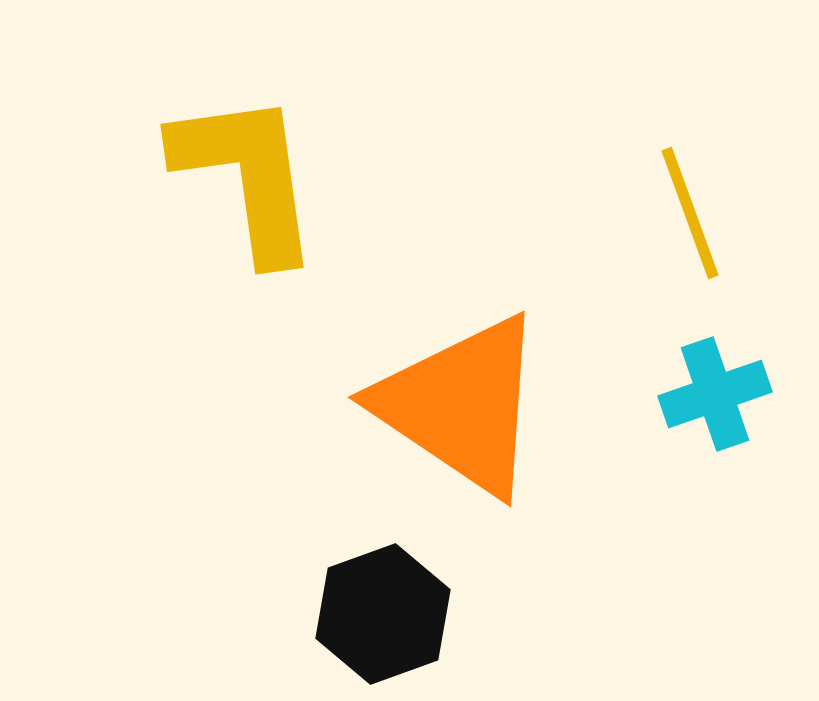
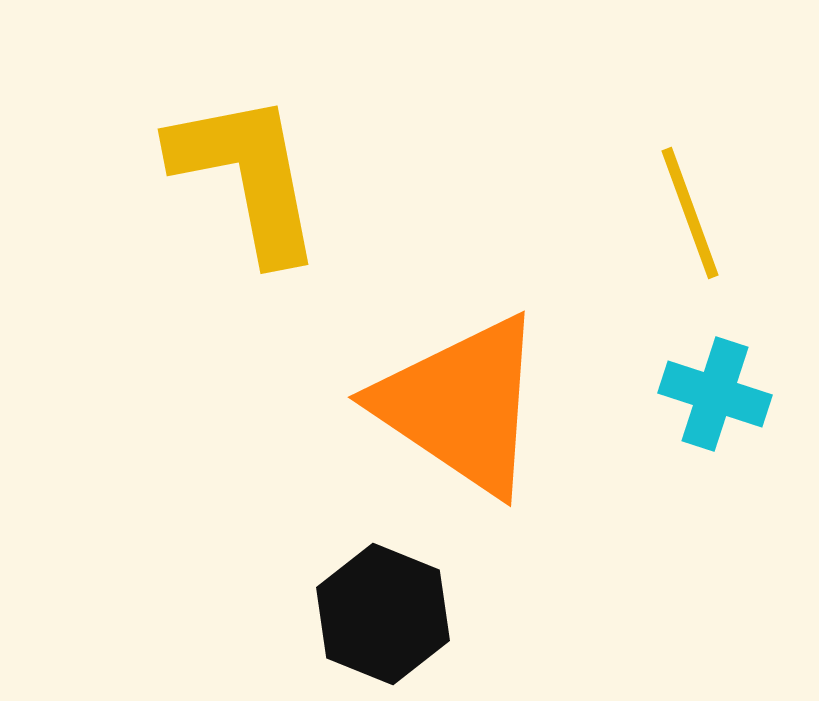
yellow L-shape: rotated 3 degrees counterclockwise
cyan cross: rotated 37 degrees clockwise
black hexagon: rotated 18 degrees counterclockwise
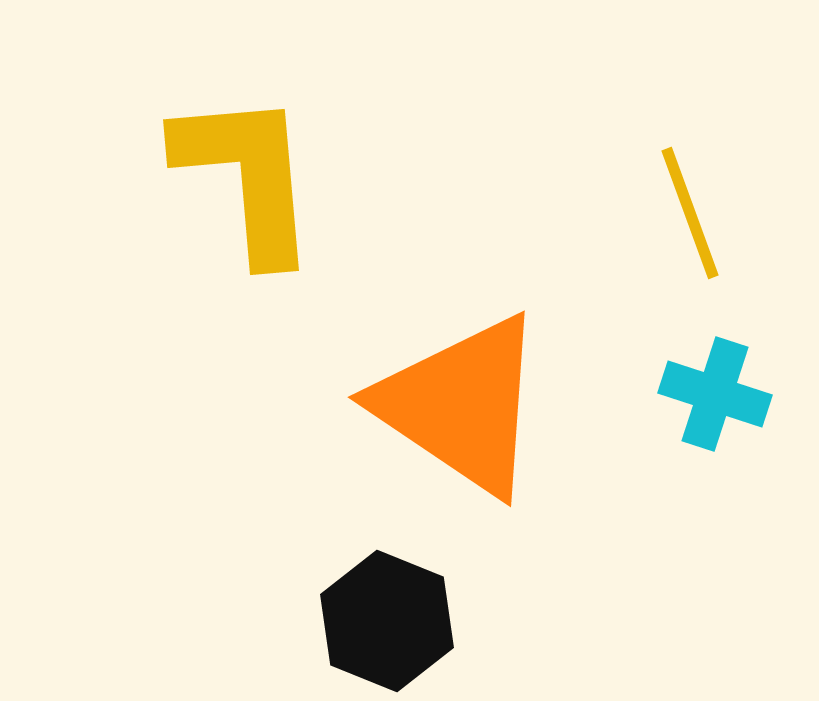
yellow L-shape: rotated 6 degrees clockwise
black hexagon: moved 4 px right, 7 px down
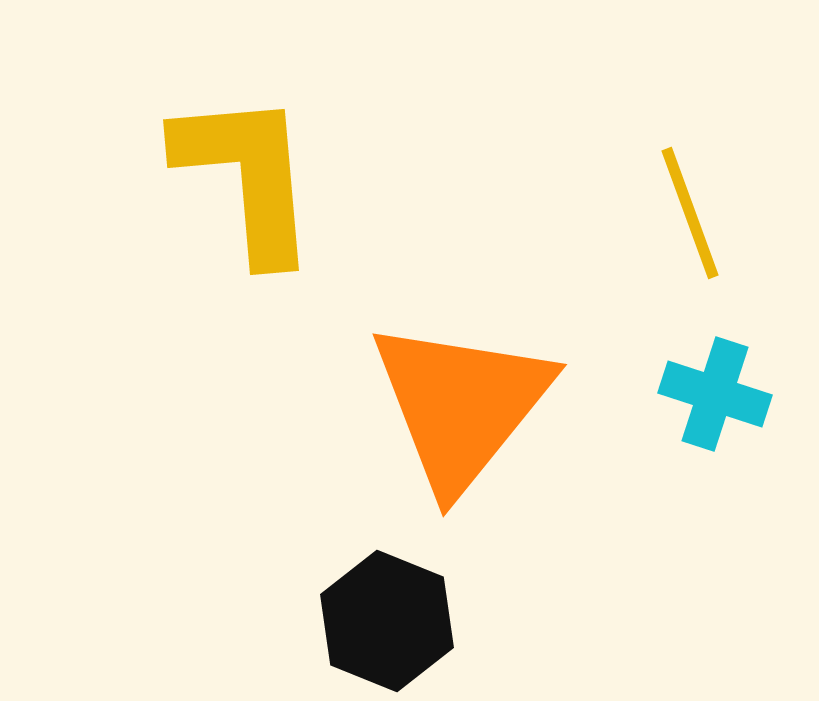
orange triangle: rotated 35 degrees clockwise
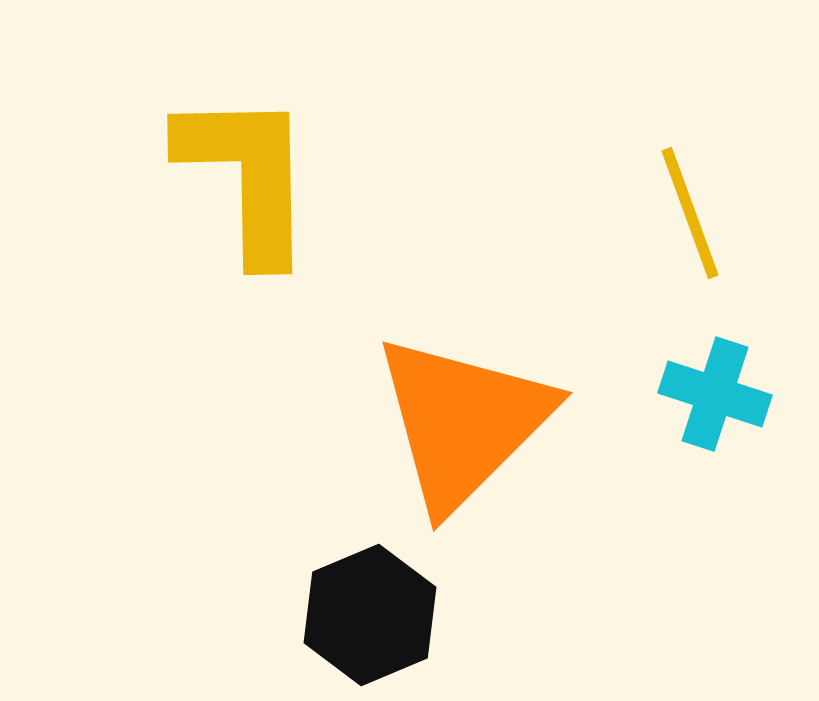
yellow L-shape: rotated 4 degrees clockwise
orange triangle: moved 2 px right, 17 px down; rotated 6 degrees clockwise
black hexagon: moved 17 px left, 6 px up; rotated 15 degrees clockwise
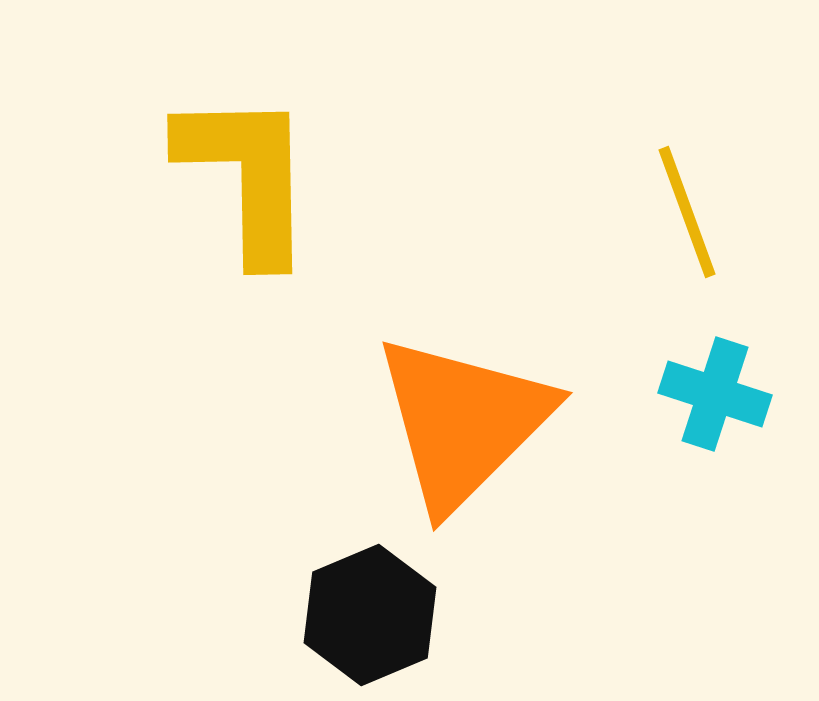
yellow line: moved 3 px left, 1 px up
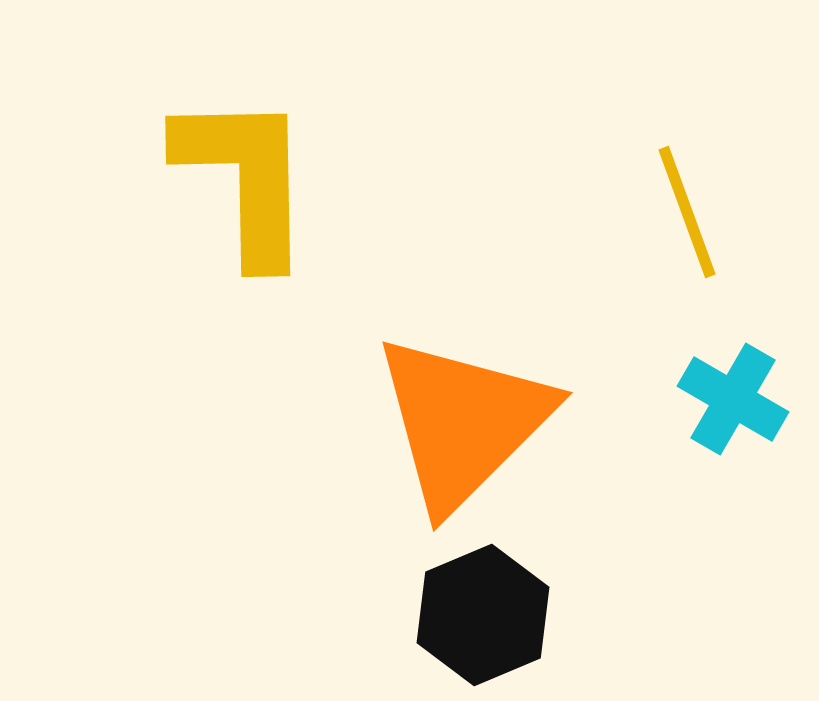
yellow L-shape: moved 2 px left, 2 px down
cyan cross: moved 18 px right, 5 px down; rotated 12 degrees clockwise
black hexagon: moved 113 px right
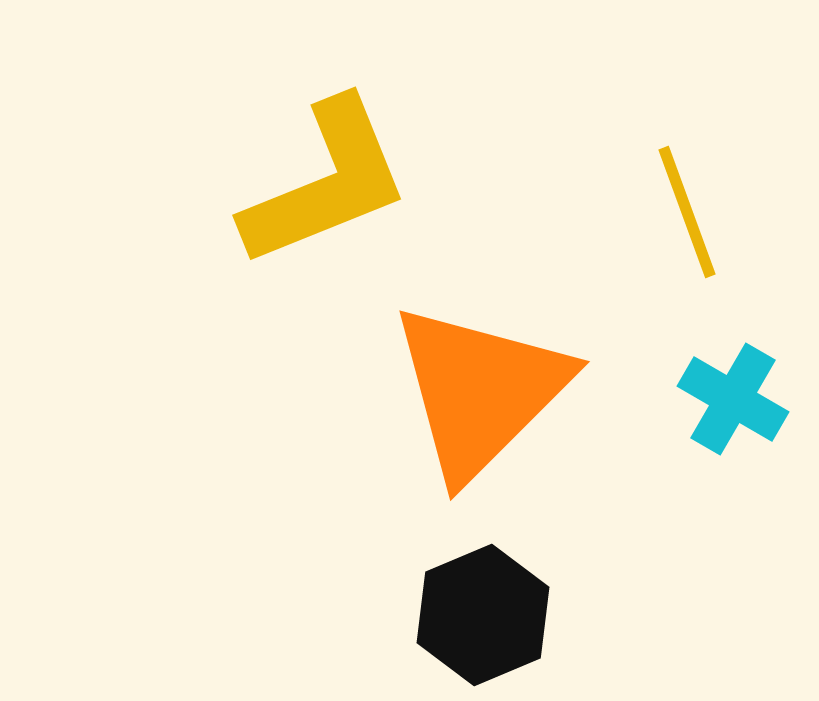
yellow L-shape: moved 81 px right, 5 px down; rotated 69 degrees clockwise
orange triangle: moved 17 px right, 31 px up
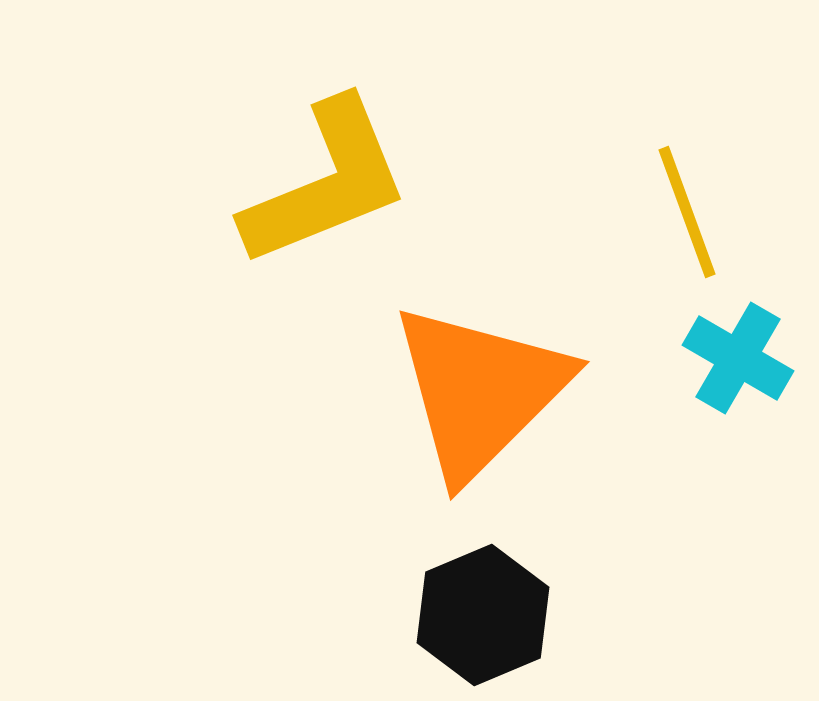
cyan cross: moved 5 px right, 41 px up
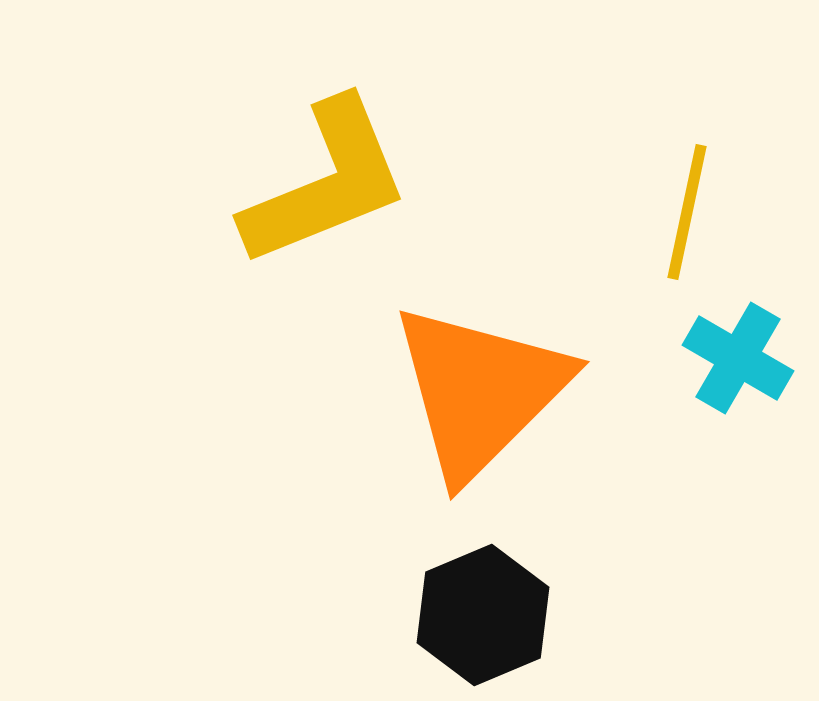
yellow line: rotated 32 degrees clockwise
